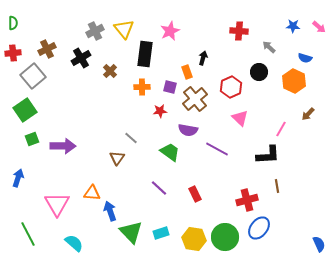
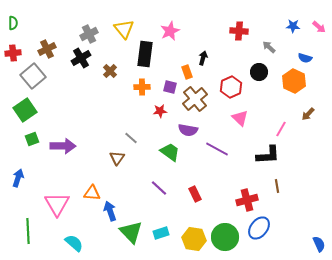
gray cross at (95, 31): moved 6 px left, 3 px down
green line at (28, 234): moved 3 px up; rotated 25 degrees clockwise
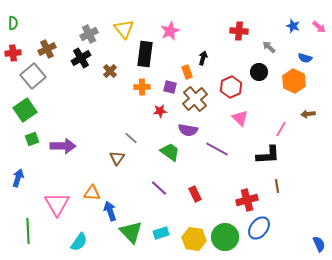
blue star at (293, 26): rotated 16 degrees clockwise
brown arrow at (308, 114): rotated 40 degrees clockwise
cyan semicircle at (74, 243): moved 5 px right, 1 px up; rotated 84 degrees clockwise
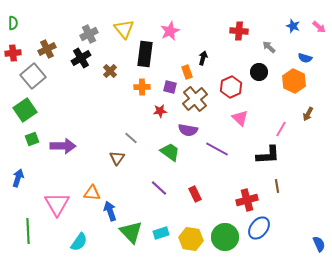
brown arrow at (308, 114): rotated 56 degrees counterclockwise
yellow hexagon at (194, 239): moved 3 px left
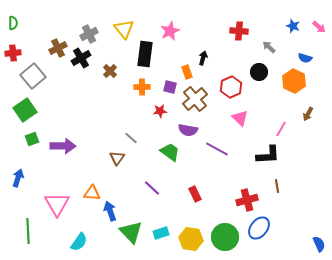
brown cross at (47, 49): moved 11 px right, 1 px up
purple line at (159, 188): moved 7 px left
